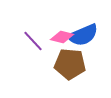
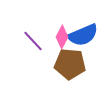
pink diamond: rotated 75 degrees counterclockwise
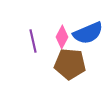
blue semicircle: moved 5 px right, 2 px up
purple line: rotated 30 degrees clockwise
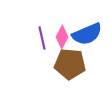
blue semicircle: moved 1 px left, 1 px down
purple line: moved 9 px right, 3 px up
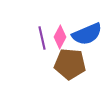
pink diamond: moved 2 px left
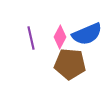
purple line: moved 11 px left
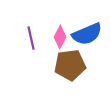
brown pentagon: moved 1 px down; rotated 12 degrees counterclockwise
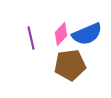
pink diamond: moved 1 px right, 3 px up; rotated 15 degrees clockwise
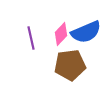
blue semicircle: moved 1 px left, 2 px up
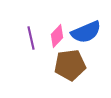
pink diamond: moved 4 px left, 2 px down
